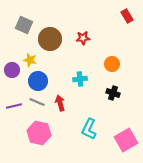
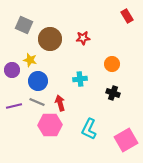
pink hexagon: moved 11 px right, 8 px up; rotated 15 degrees counterclockwise
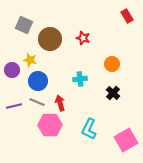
red star: rotated 24 degrees clockwise
black cross: rotated 24 degrees clockwise
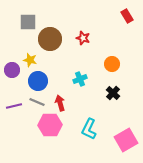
gray square: moved 4 px right, 3 px up; rotated 24 degrees counterclockwise
cyan cross: rotated 16 degrees counterclockwise
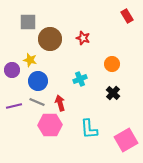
cyan L-shape: rotated 30 degrees counterclockwise
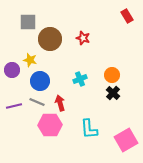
orange circle: moved 11 px down
blue circle: moved 2 px right
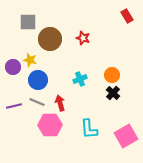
purple circle: moved 1 px right, 3 px up
blue circle: moved 2 px left, 1 px up
pink square: moved 4 px up
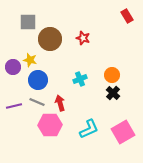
cyan L-shape: rotated 110 degrees counterclockwise
pink square: moved 3 px left, 4 px up
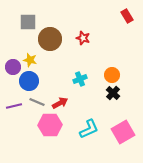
blue circle: moved 9 px left, 1 px down
red arrow: rotated 77 degrees clockwise
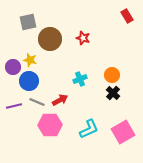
gray square: rotated 12 degrees counterclockwise
red arrow: moved 3 px up
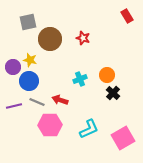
orange circle: moved 5 px left
red arrow: rotated 133 degrees counterclockwise
pink square: moved 6 px down
